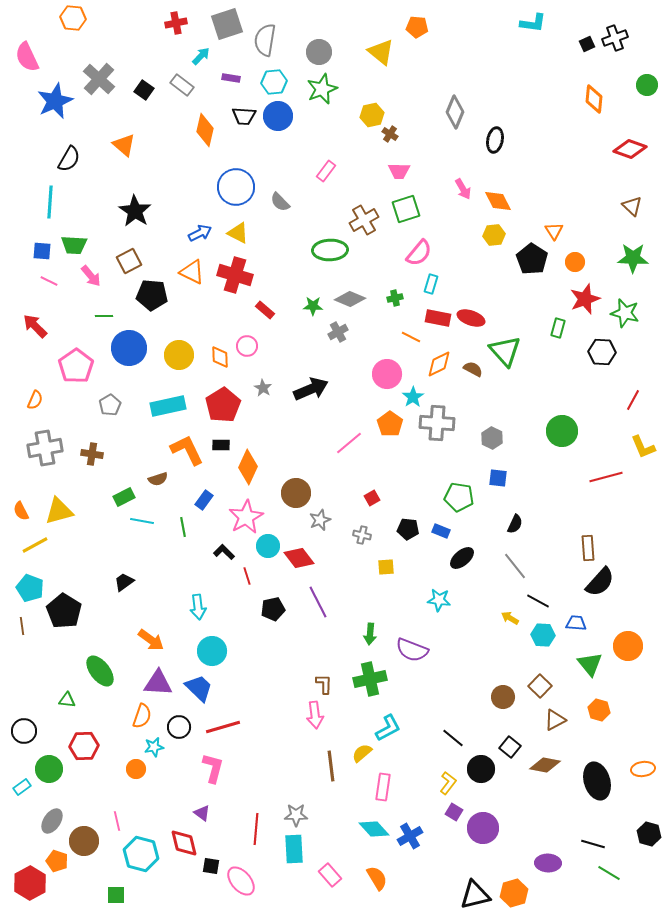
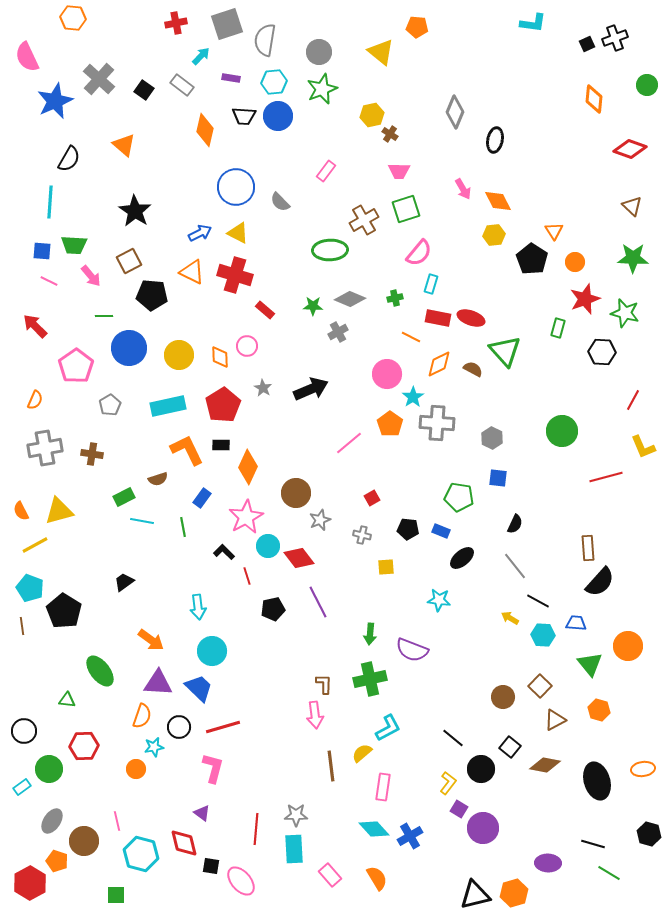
blue rectangle at (204, 500): moved 2 px left, 2 px up
purple square at (454, 812): moved 5 px right, 3 px up
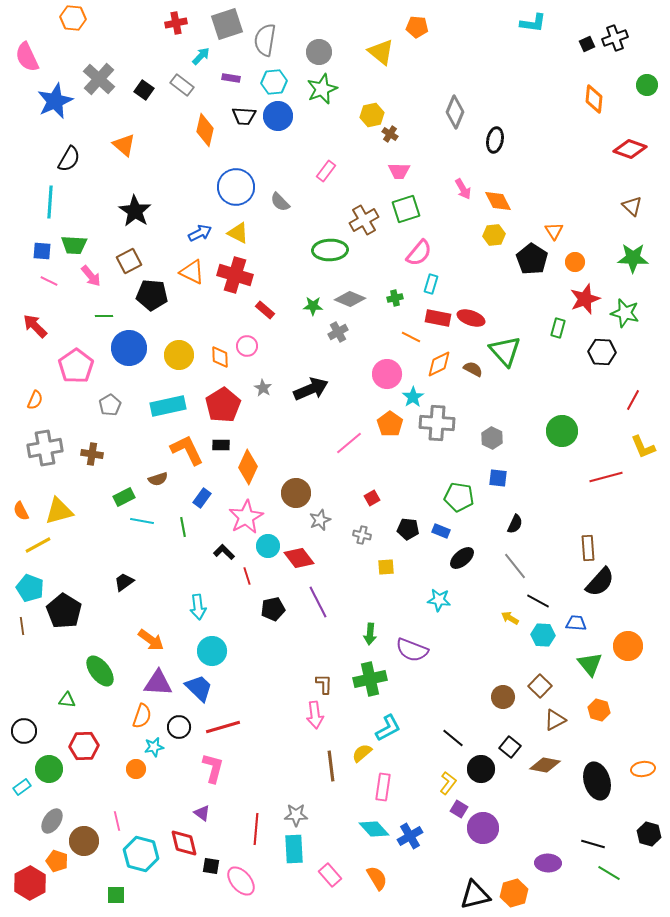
yellow line at (35, 545): moved 3 px right
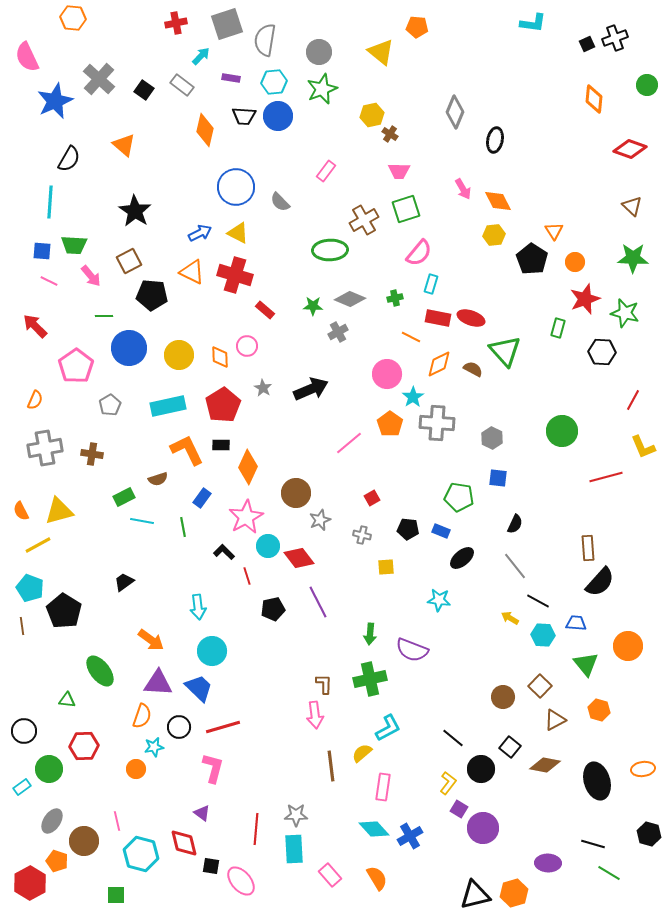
green triangle at (590, 664): moved 4 px left
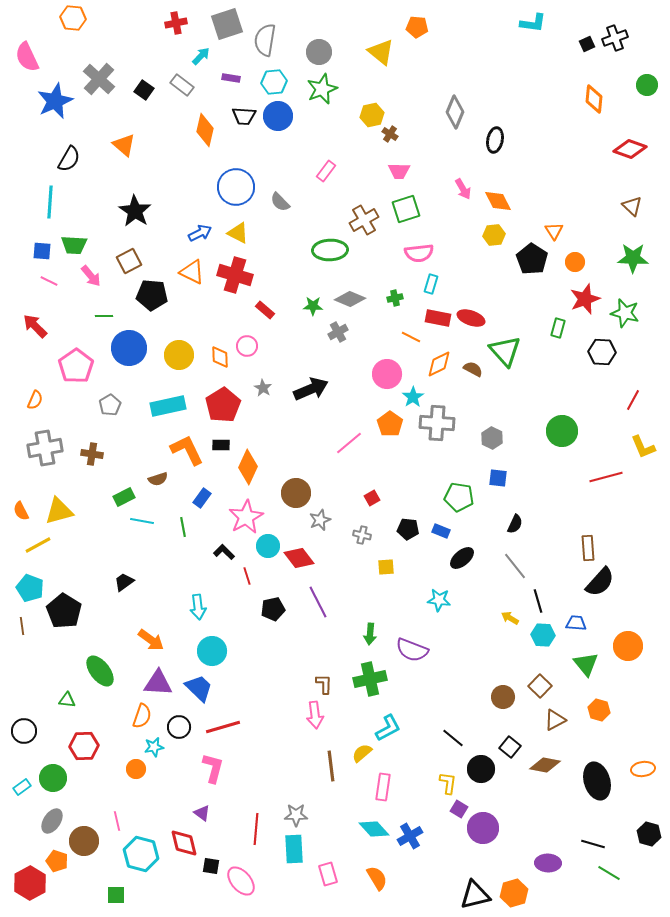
pink semicircle at (419, 253): rotated 44 degrees clockwise
black line at (538, 601): rotated 45 degrees clockwise
green circle at (49, 769): moved 4 px right, 9 px down
yellow L-shape at (448, 783): rotated 30 degrees counterclockwise
pink rectangle at (330, 875): moved 2 px left, 1 px up; rotated 25 degrees clockwise
